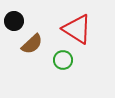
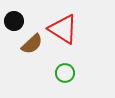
red triangle: moved 14 px left
green circle: moved 2 px right, 13 px down
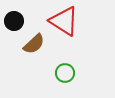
red triangle: moved 1 px right, 8 px up
brown semicircle: moved 2 px right
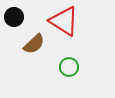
black circle: moved 4 px up
green circle: moved 4 px right, 6 px up
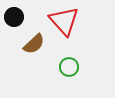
red triangle: rotated 16 degrees clockwise
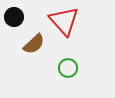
green circle: moved 1 px left, 1 px down
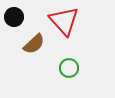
green circle: moved 1 px right
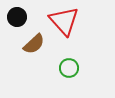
black circle: moved 3 px right
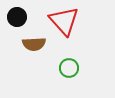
brown semicircle: rotated 40 degrees clockwise
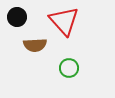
brown semicircle: moved 1 px right, 1 px down
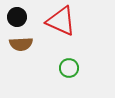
red triangle: moved 3 px left; rotated 24 degrees counterclockwise
brown semicircle: moved 14 px left, 1 px up
